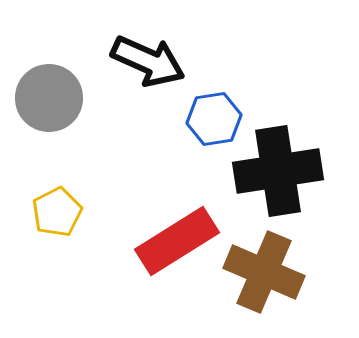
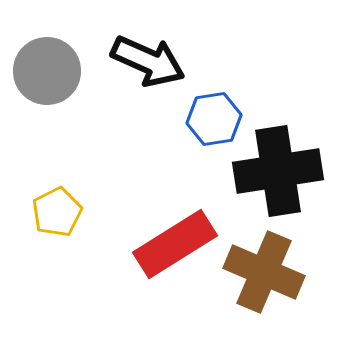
gray circle: moved 2 px left, 27 px up
red rectangle: moved 2 px left, 3 px down
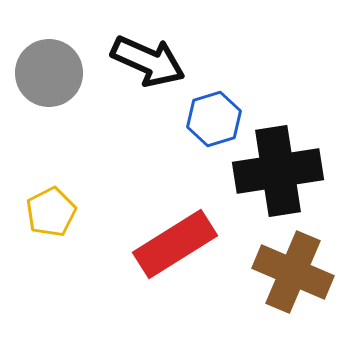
gray circle: moved 2 px right, 2 px down
blue hexagon: rotated 8 degrees counterclockwise
yellow pentagon: moved 6 px left
brown cross: moved 29 px right
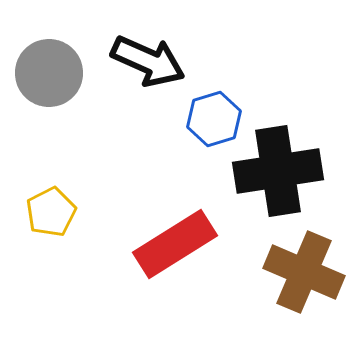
brown cross: moved 11 px right
